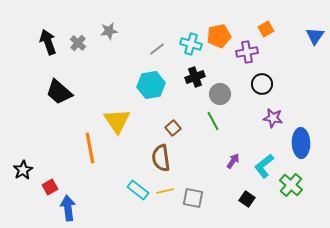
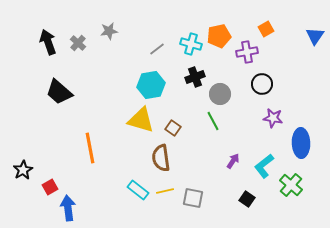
yellow triangle: moved 24 px right, 1 px up; rotated 40 degrees counterclockwise
brown square: rotated 14 degrees counterclockwise
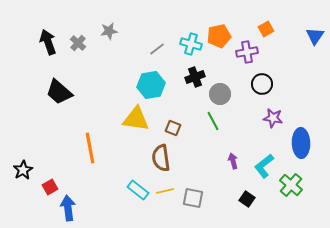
yellow triangle: moved 5 px left, 1 px up; rotated 8 degrees counterclockwise
brown square: rotated 14 degrees counterclockwise
purple arrow: rotated 49 degrees counterclockwise
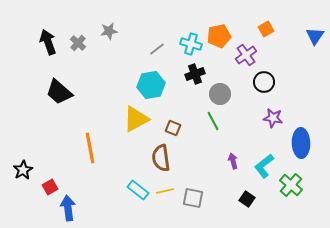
purple cross: moved 1 px left, 3 px down; rotated 25 degrees counterclockwise
black cross: moved 3 px up
black circle: moved 2 px right, 2 px up
yellow triangle: rotated 36 degrees counterclockwise
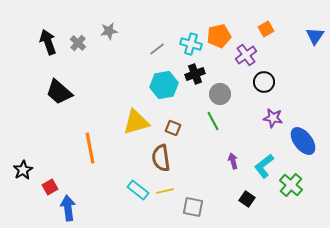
cyan hexagon: moved 13 px right
yellow triangle: moved 3 px down; rotated 12 degrees clockwise
blue ellipse: moved 2 px right, 2 px up; rotated 36 degrees counterclockwise
gray square: moved 9 px down
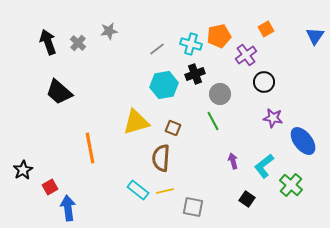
brown semicircle: rotated 12 degrees clockwise
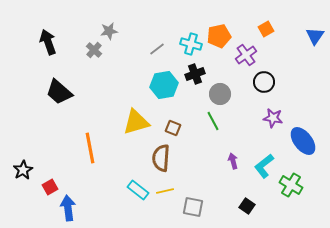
gray cross: moved 16 px right, 7 px down
green cross: rotated 10 degrees counterclockwise
black square: moved 7 px down
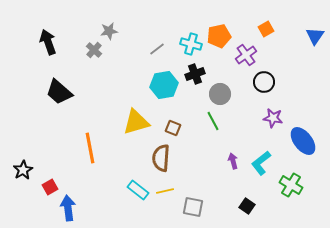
cyan L-shape: moved 3 px left, 3 px up
